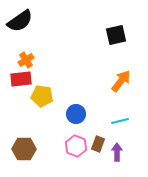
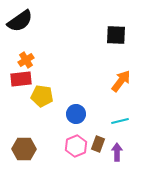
black square: rotated 15 degrees clockwise
pink hexagon: rotated 15 degrees clockwise
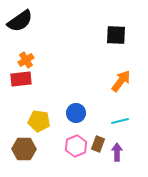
yellow pentagon: moved 3 px left, 25 px down
blue circle: moved 1 px up
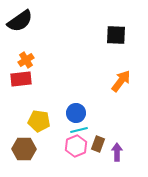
cyan line: moved 41 px left, 9 px down
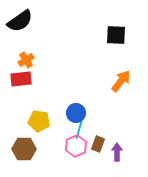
cyan line: rotated 60 degrees counterclockwise
